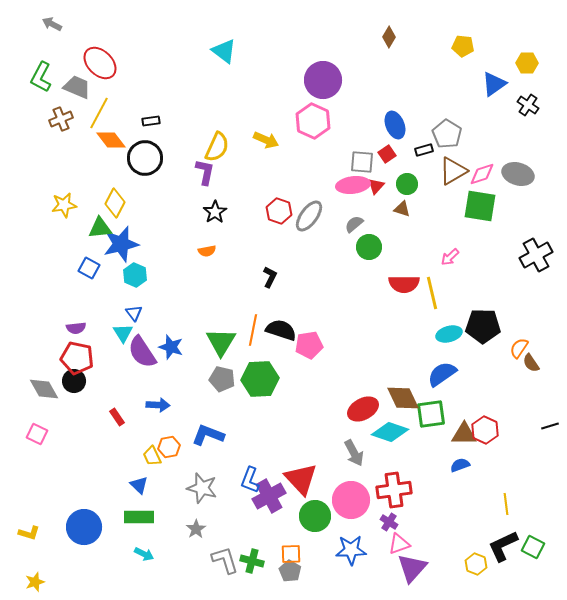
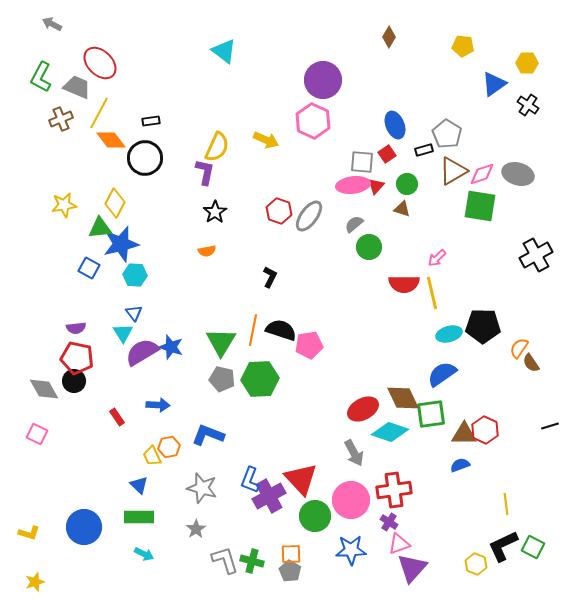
pink arrow at (450, 257): moved 13 px left, 1 px down
cyan hexagon at (135, 275): rotated 20 degrees counterclockwise
purple semicircle at (142, 352): rotated 92 degrees clockwise
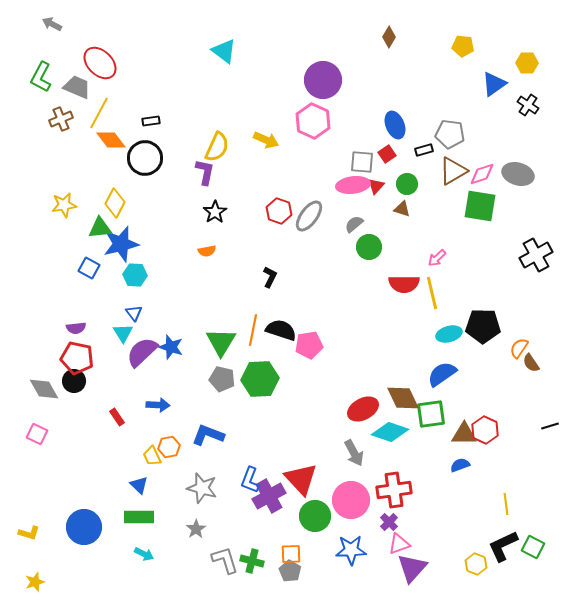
gray pentagon at (447, 134): moved 3 px right; rotated 24 degrees counterclockwise
purple semicircle at (142, 352): rotated 12 degrees counterclockwise
purple cross at (389, 522): rotated 12 degrees clockwise
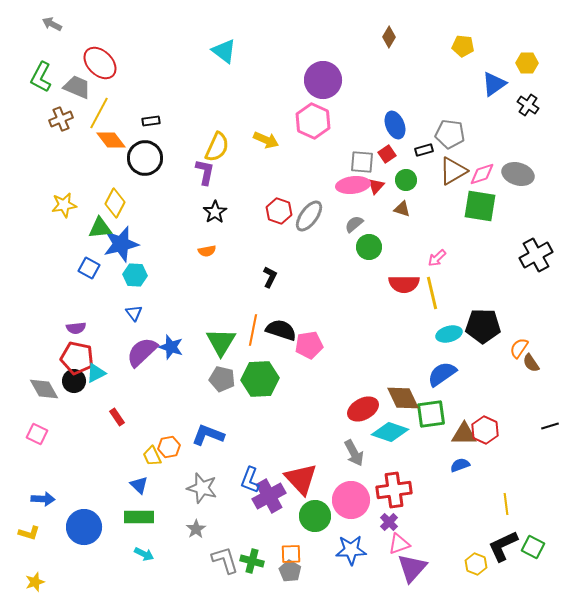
green circle at (407, 184): moved 1 px left, 4 px up
cyan triangle at (123, 333): moved 27 px left, 40 px down; rotated 35 degrees clockwise
blue arrow at (158, 405): moved 115 px left, 94 px down
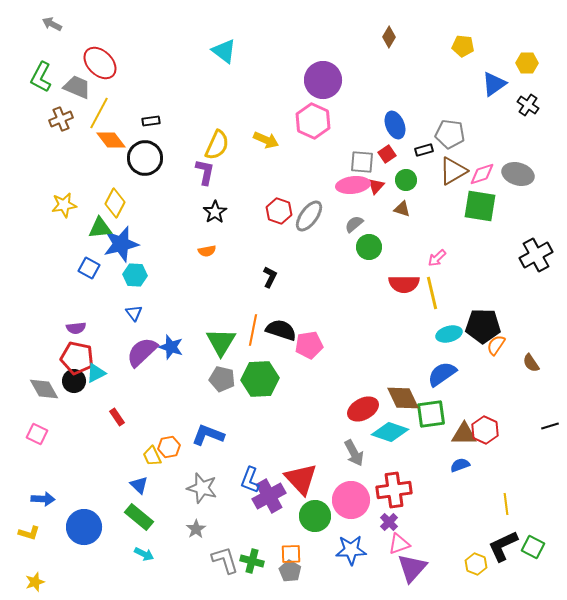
yellow semicircle at (217, 147): moved 2 px up
orange semicircle at (519, 348): moved 23 px left, 3 px up
green rectangle at (139, 517): rotated 40 degrees clockwise
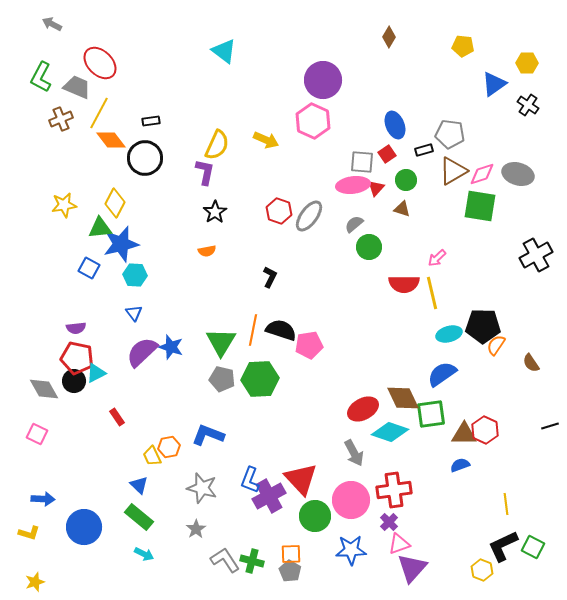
red triangle at (376, 186): moved 2 px down
gray L-shape at (225, 560): rotated 16 degrees counterclockwise
yellow hexagon at (476, 564): moved 6 px right, 6 px down
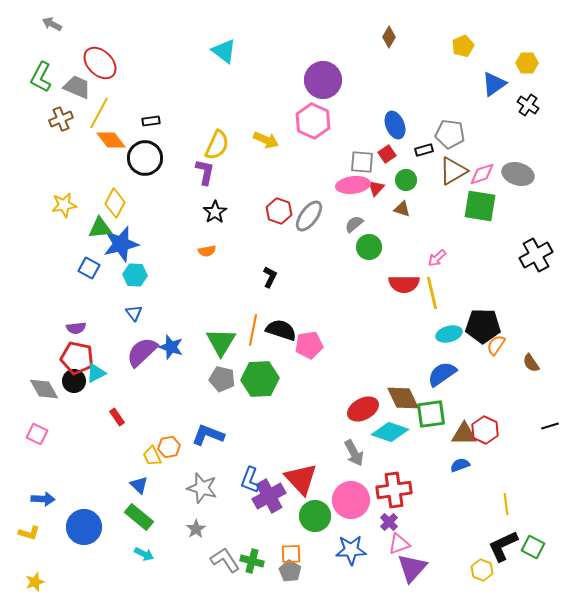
yellow pentagon at (463, 46): rotated 30 degrees counterclockwise
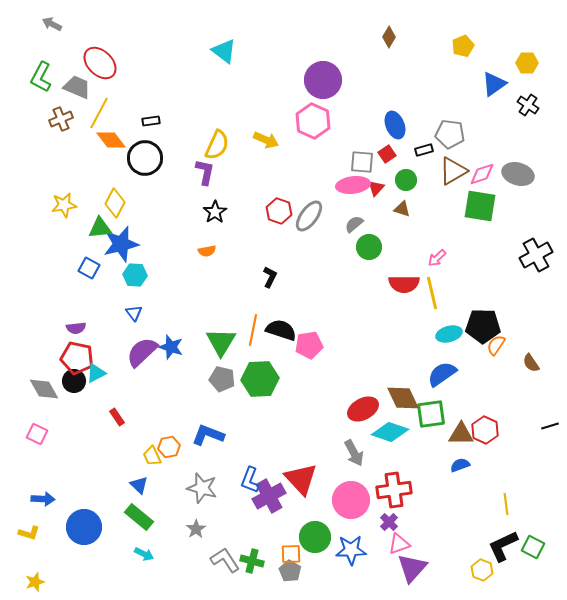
brown triangle at (464, 434): moved 3 px left
green circle at (315, 516): moved 21 px down
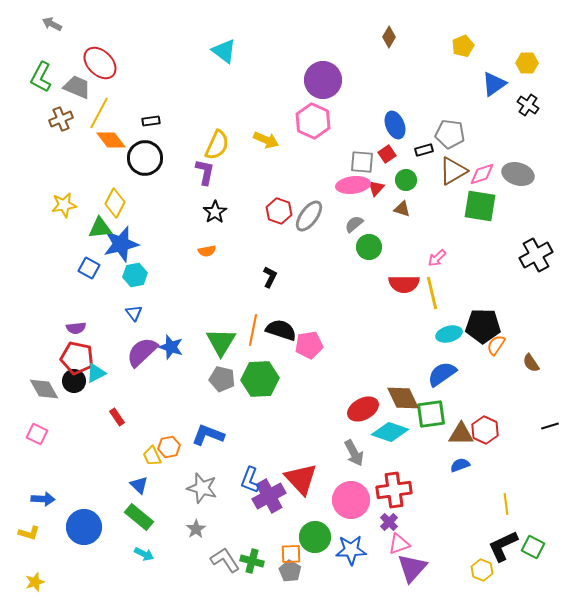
cyan hexagon at (135, 275): rotated 15 degrees counterclockwise
